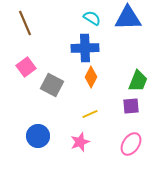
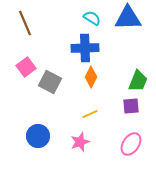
gray square: moved 2 px left, 3 px up
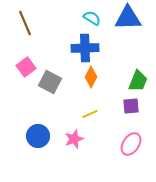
pink star: moved 6 px left, 3 px up
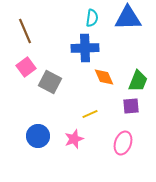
cyan semicircle: rotated 66 degrees clockwise
brown line: moved 8 px down
orange diamond: moved 13 px right; rotated 50 degrees counterclockwise
pink ellipse: moved 8 px left, 1 px up; rotated 15 degrees counterclockwise
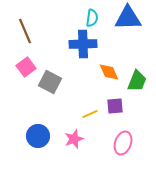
blue cross: moved 2 px left, 4 px up
orange diamond: moved 5 px right, 5 px up
green trapezoid: moved 1 px left
purple square: moved 16 px left
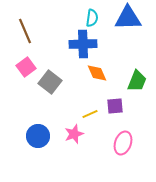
orange diamond: moved 12 px left, 1 px down
gray square: rotated 10 degrees clockwise
pink star: moved 5 px up
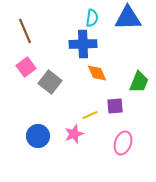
green trapezoid: moved 2 px right, 1 px down
yellow line: moved 1 px down
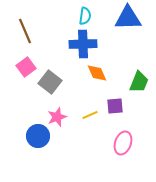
cyan semicircle: moved 7 px left, 2 px up
pink star: moved 17 px left, 17 px up
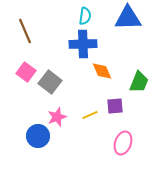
pink square: moved 5 px down; rotated 18 degrees counterclockwise
orange diamond: moved 5 px right, 2 px up
